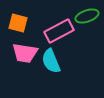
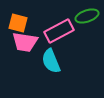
pink trapezoid: moved 11 px up
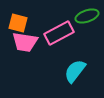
pink rectangle: moved 2 px down
cyan semicircle: moved 24 px right, 10 px down; rotated 60 degrees clockwise
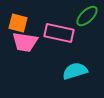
green ellipse: rotated 25 degrees counterclockwise
pink rectangle: rotated 40 degrees clockwise
cyan semicircle: rotated 35 degrees clockwise
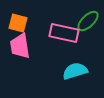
green ellipse: moved 1 px right, 5 px down
pink rectangle: moved 5 px right
pink trapezoid: moved 5 px left, 4 px down; rotated 72 degrees clockwise
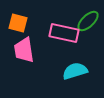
pink trapezoid: moved 4 px right, 4 px down
